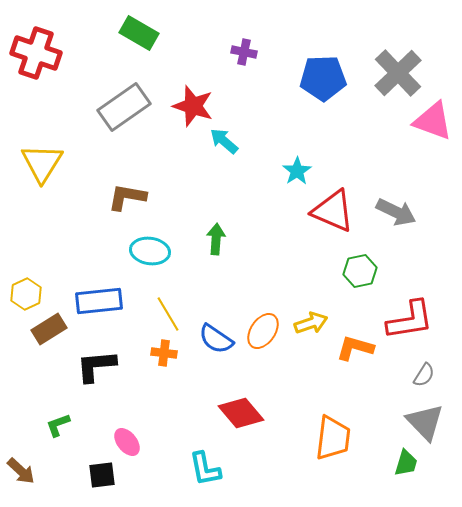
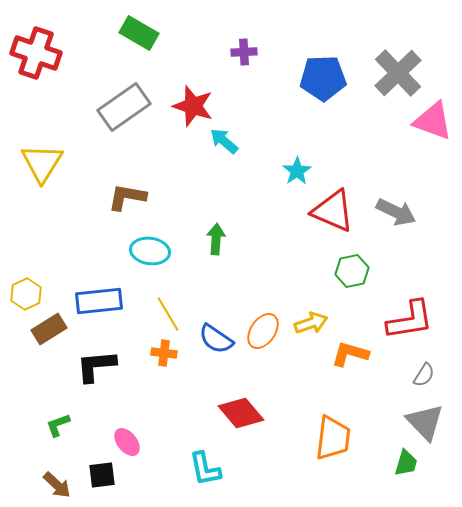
purple cross: rotated 15 degrees counterclockwise
green hexagon: moved 8 px left
orange L-shape: moved 5 px left, 6 px down
brown arrow: moved 36 px right, 14 px down
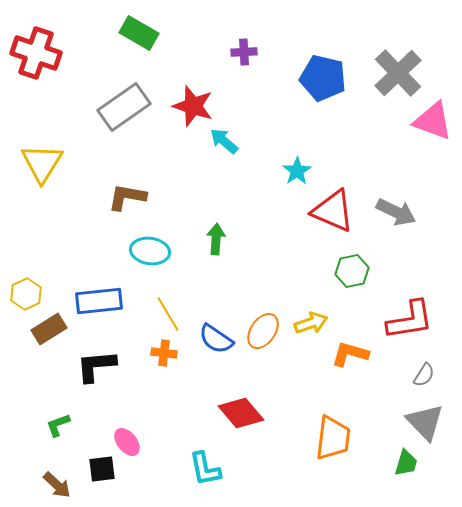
blue pentagon: rotated 15 degrees clockwise
black square: moved 6 px up
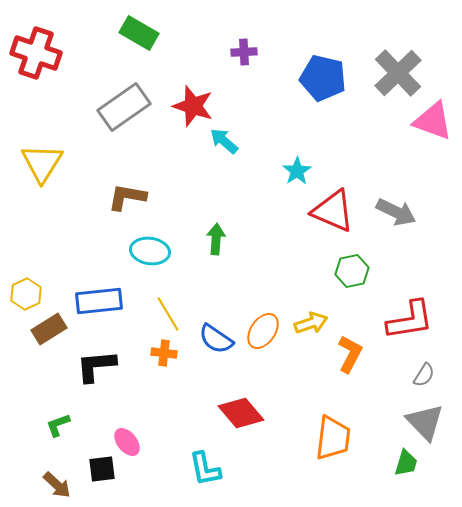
orange L-shape: rotated 102 degrees clockwise
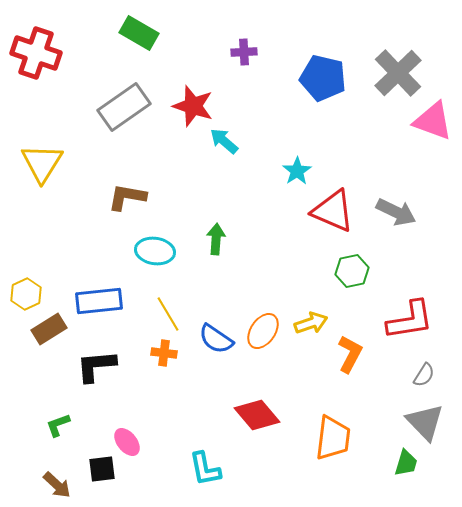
cyan ellipse: moved 5 px right
red diamond: moved 16 px right, 2 px down
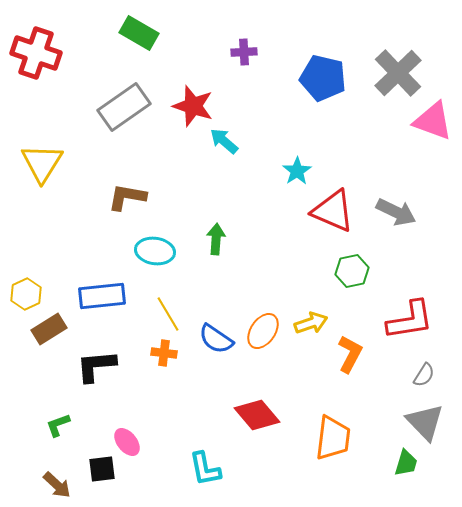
blue rectangle: moved 3 px right, 5 px up
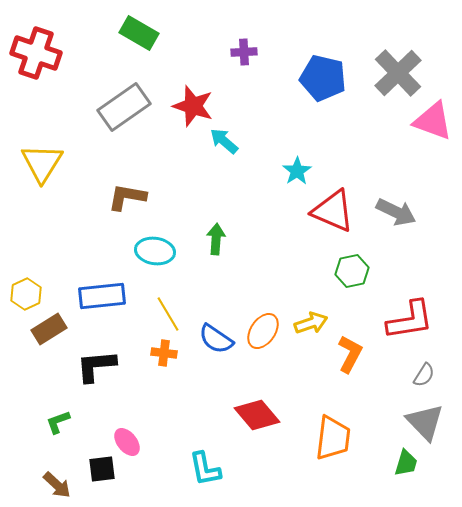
green L-shape: moved 3 px up
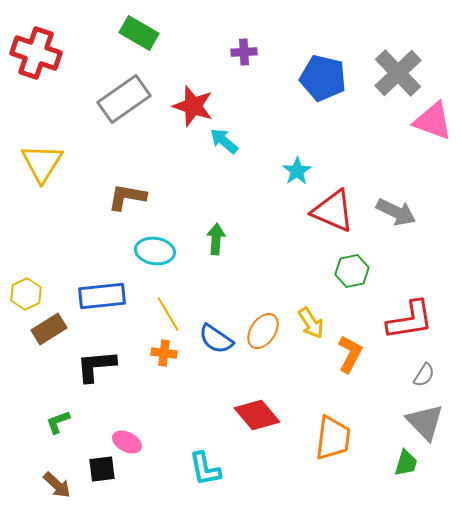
gray rectangle: moved 8 px up
yellow arrow: rotated 76 degrees clockwise
pink ellipse: rotated 24 degrees counterclockwise
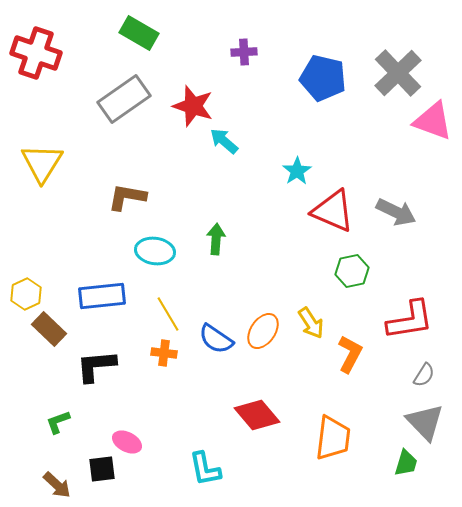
brown rectangle: rotated 76 degrees clockwise
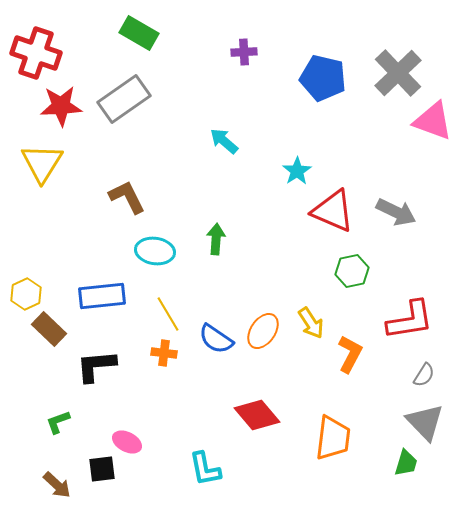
red star: moved 132 px left; rotated 21 degrees counterclockwise
brown L-shape: rotated 54 degrees clockwise
